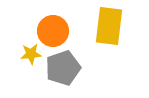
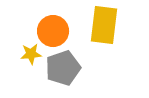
yellow rectangle: moved 5 px left, 1 px up
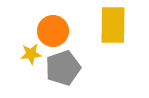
yellow rectangle: moved 9 px right; rotated 6 degrees counterclockwise
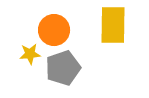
orange circle: moved 1 px right, 1 px up
yellow star: moved 1 px left
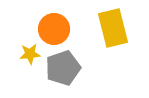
yellow rectangle: moved 3 px down; rotated 15 degrees counterclockwise
orange circle: moved 1 px up
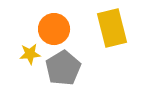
yellow rectangle: moved 1 px left
gray pentagon: rotated 12 degrees counterclockwise
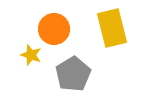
yellow star: moved 1 px right, 1 px down; rotated 25 degrees clockwise
gray pentagon: moved 10 px right, 6 px down
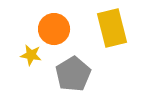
yellow star: rotated 10 degrees counterclockwise
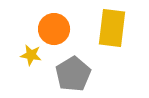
yellow rectangle: rotated 21 degrees clockwise
